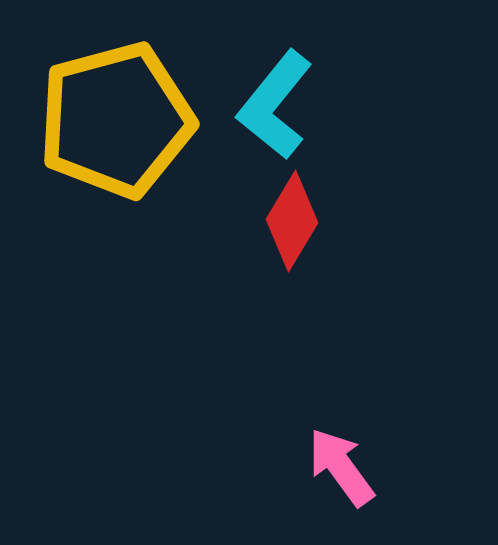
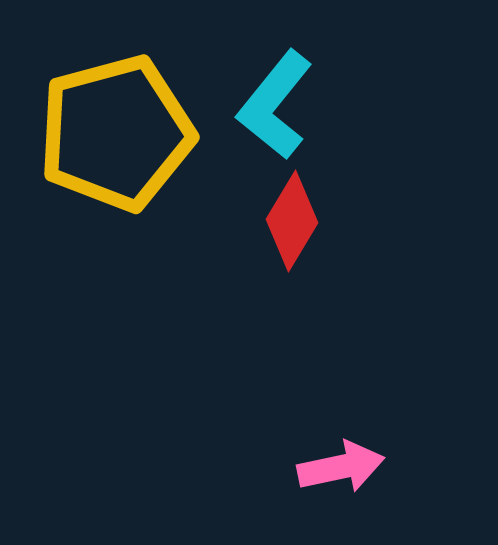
yellow pentagon: moved 13 px down
pink arrow: rotated 114 degrees clockwise
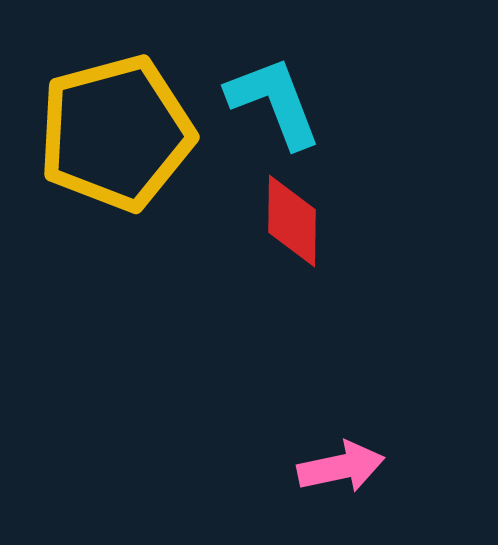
cyan L-shape: moved 1 px left, 3 px up; rotated 120 degrees clockwise
red diamond: rotated 30 degrees counterclockwise
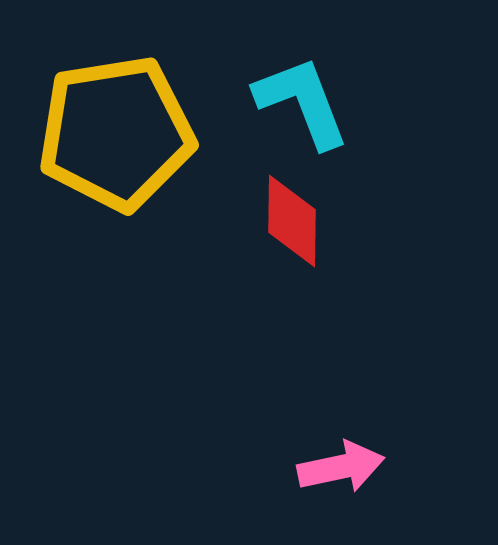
cyan L-shape: moved 28 px right
yellow pentagon: rotated 6 degrees clockwise
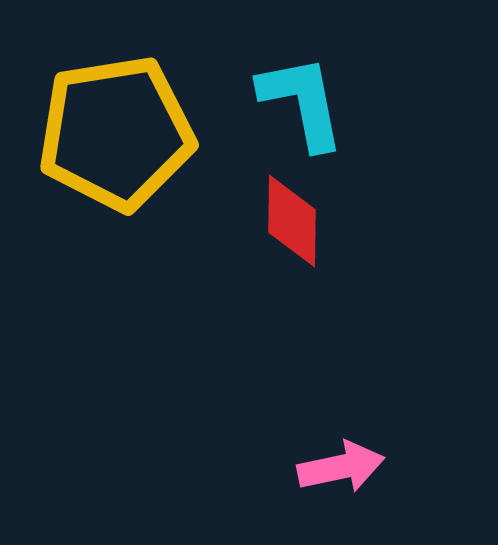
cyan L-shape: rotated 10 degrees clockwise
